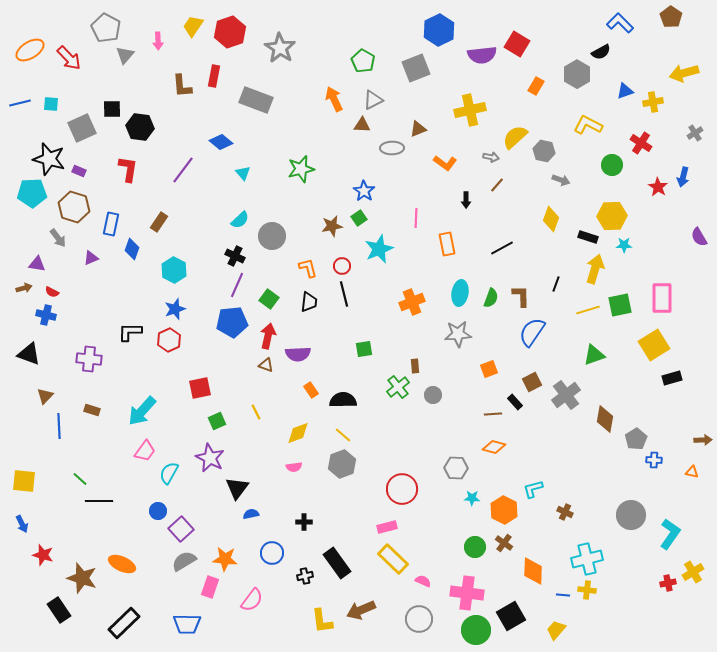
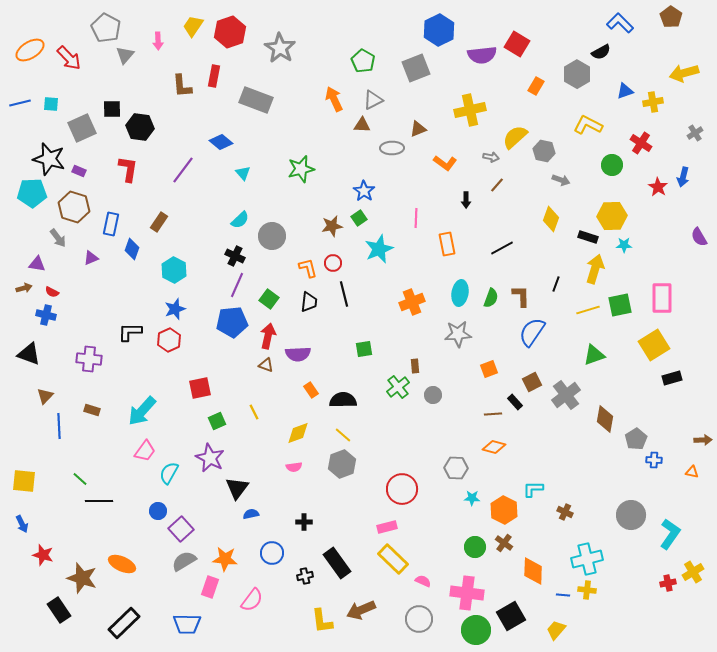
red circle at (342, 266): moved 9 px left, 3 px up
yellow line at (256, 412): moved 2 px left
cyan L-shape at (533, 489): rotated 15 degrees clockwise
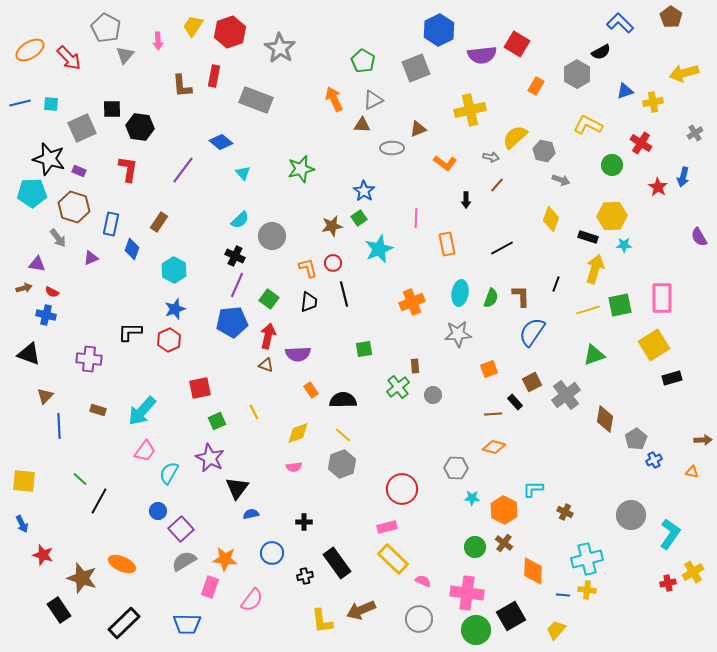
brown rectangle at (92, 410): moved 6 px right
blue cross at (654, 460): rotated 28 degrees counterclockwise
black line at (99, 501): rotated 60 degrees counterclockwise
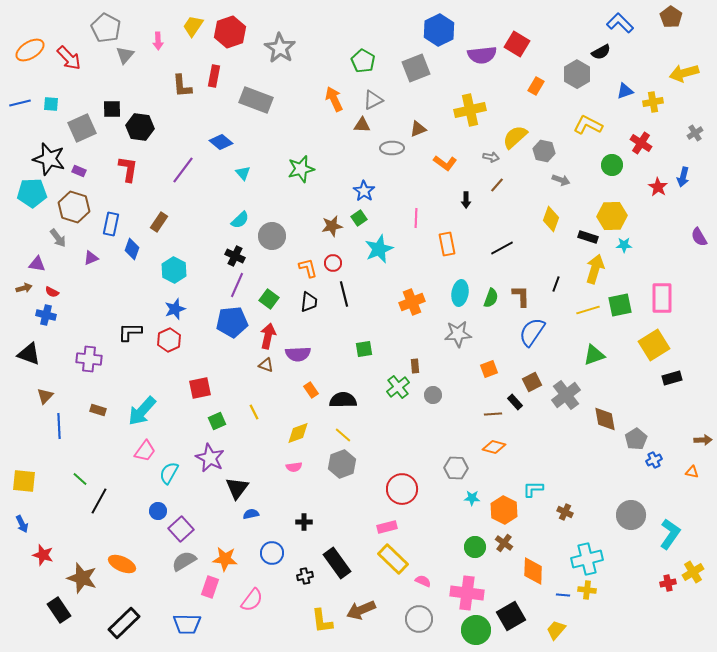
brown diamond at (605, 419): rotated 20 degrees counterclockwise
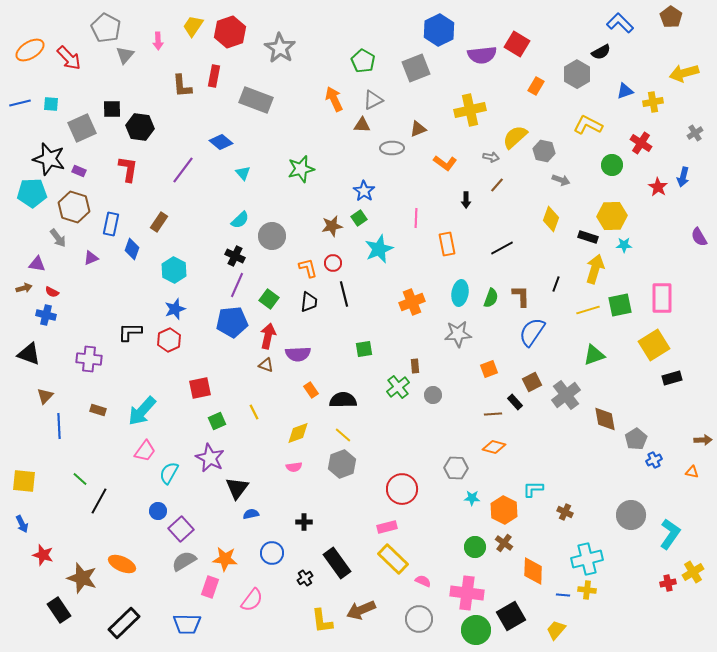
black cross at (305, 576): moved 2 px down; rotated 21 degrees counterclockwise
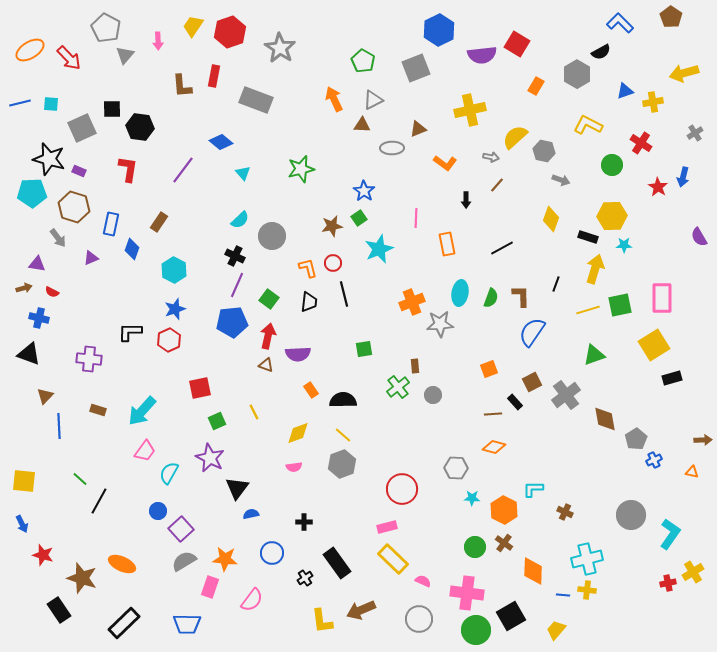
blue cross at (46, 315): moved 7 px left, 3 px down
gray star at (458, 334): moved 18 px left, 10 px up
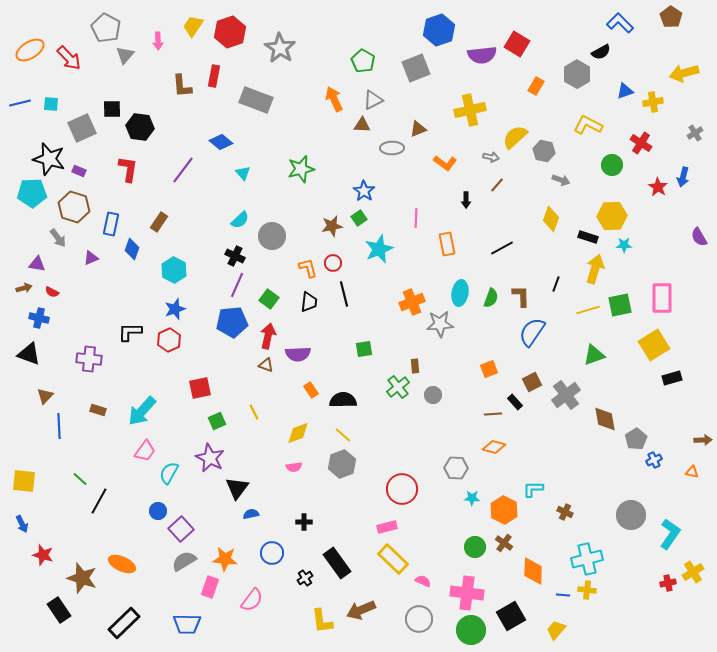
blue hexagon at (439, 30): rotated 8 degrees clockwise
green circle at (476, 630): moved 5 px left
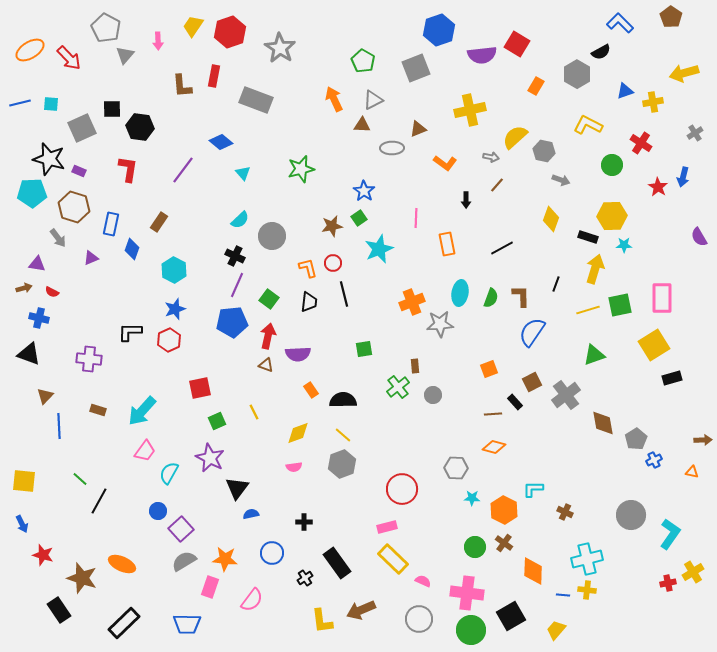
brown diamond at (605, 419): moved 2 px left, 4 px down
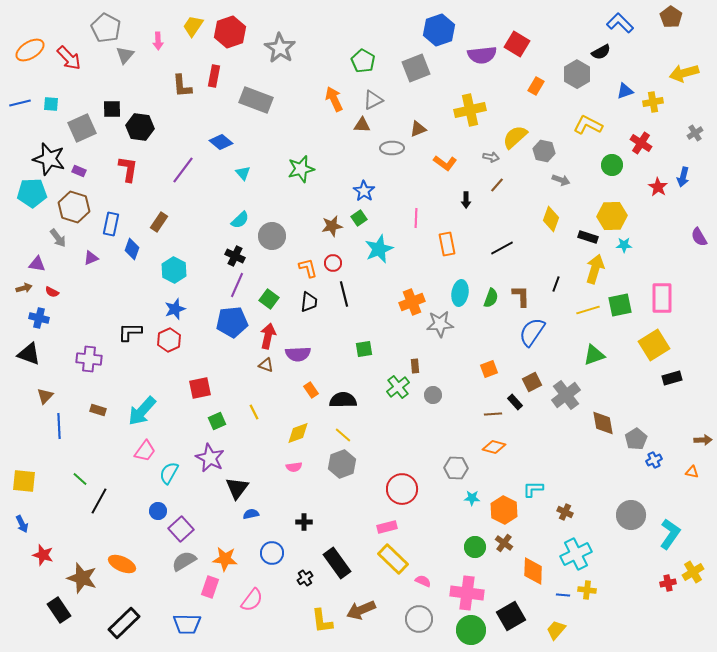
cyan cross at (587, 559): moved 11 px left, 5 px up; rotated 12 degrees counterclockwise
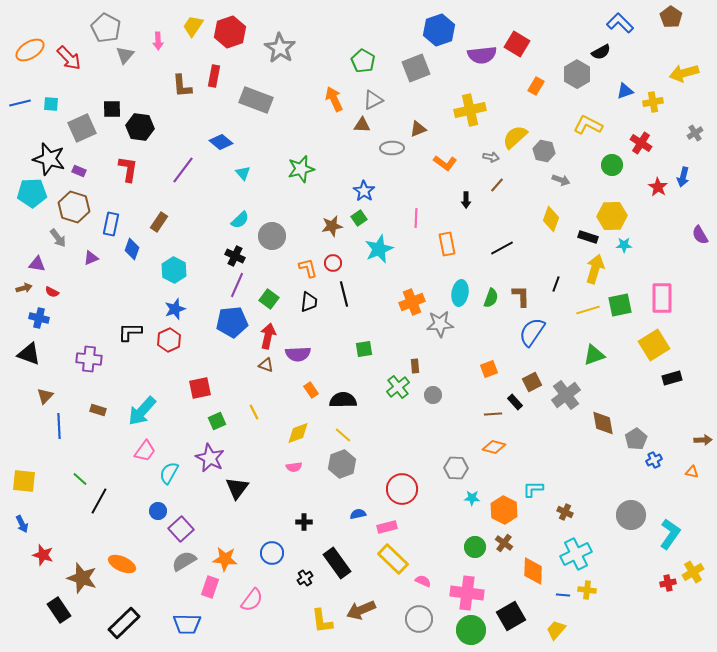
purple semicircle at (699, 237): moved 1 px right, 2 px up
blue semicircle at (251, 514): moved 107 px right
